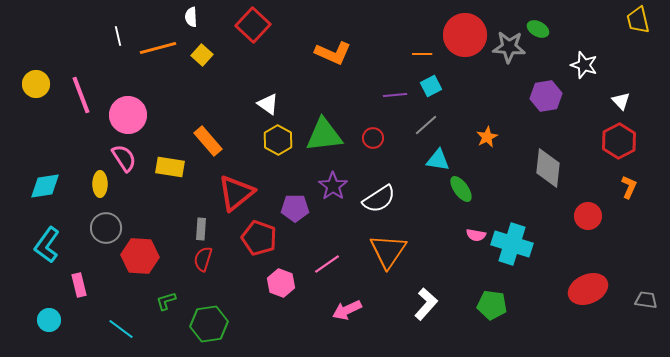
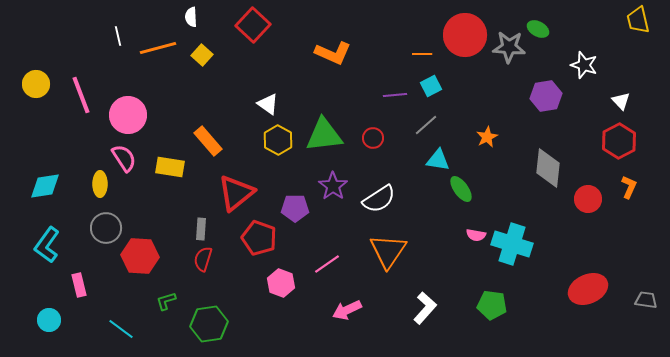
red circle at (588, 216): moved 17 px up
white L-shape at (426, 304): moved 1 px left, 4 px down
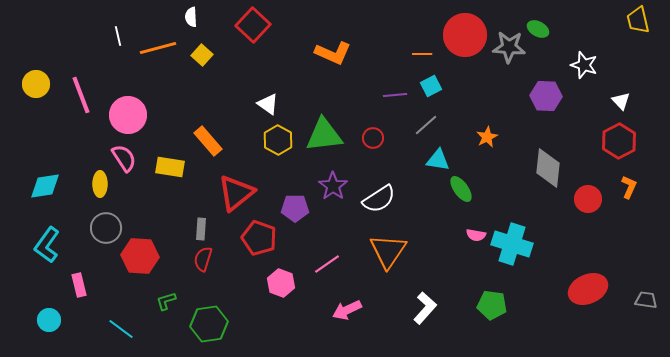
purple hexagon at (546, 96): rotated 12 degrees clockwise
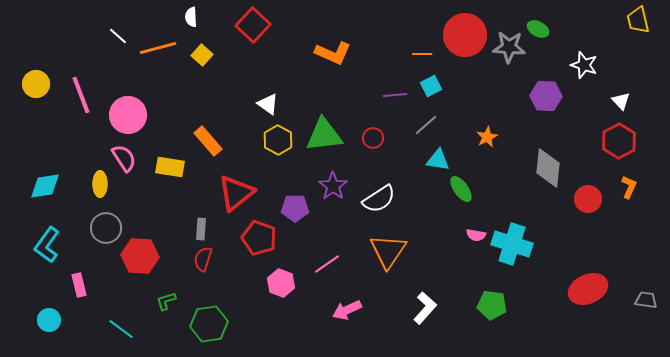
white line at (118, 36): rotated 36 degrees counterclockwise
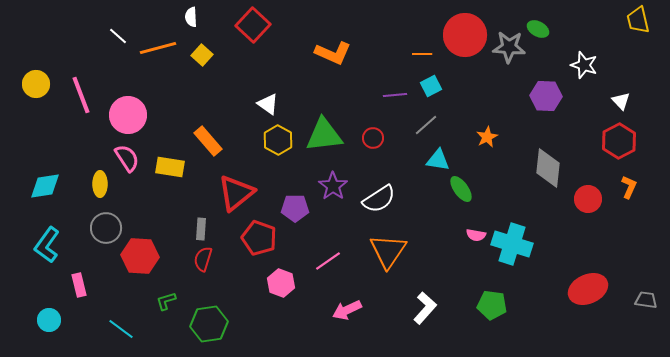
pink semicircle at (124, 158): moved 3 px right
pink line at (327, 264): moved 1 px right, 3 px up
